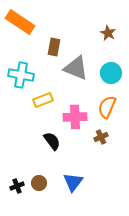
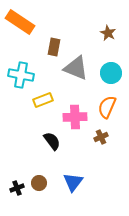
black cross: moved 2 px down
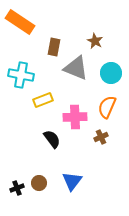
brown star: moved 13 px left, 8 px down
black semicircle: moved 2 px up
blue triangle: moved 1 px left, 1 px up
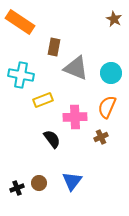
brown star: moved 19 px right, 22 px up
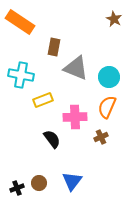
cyan circle: moved 2 px left, 4 px down
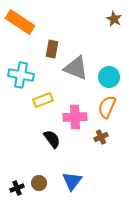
brown rectangle: moved 2 px left, 2 px down
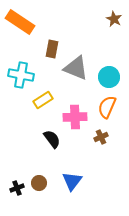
yellow rectangle: rotated 12 degrees counterclockwise
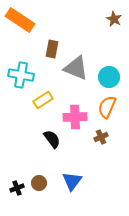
orange rectangle: moved 2 px up
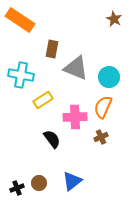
orange semicircle: moved 4 px left
blue triangle: rotated 15 degrees clockwise
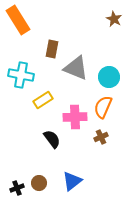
orange rectangle: moved 2 px left; rotated 24 degrees clockwise
